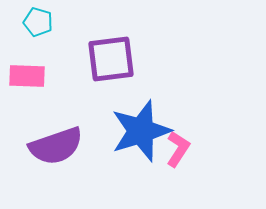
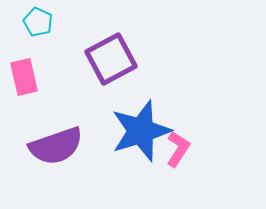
cyan pentagon: rotated 8 degrees clockwise
purple square: rotated 21 degrees counterclockwise
pink rectangle: moved 3 px left, 1 px down; rotated 75 degrees clockwise
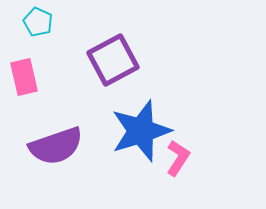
purple square: moved 2 px right, 1 px down
pink L-shape: moved 9 px down
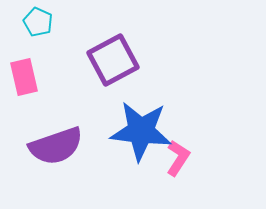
blue star: rotated 24 degrees clockwise
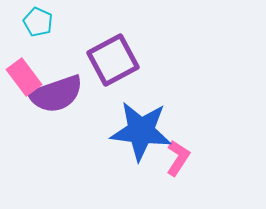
pink rectangle: rotated 24 degrees counterclockwise
purple semicircle: moved 52 px up
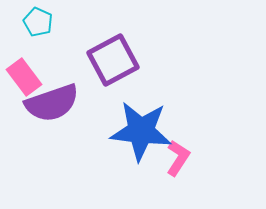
purple semicircle: moved 4 px left, 9 px down
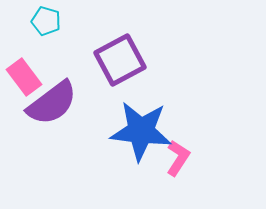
cyan pentagon: moved 8 px right, 1 px up; rotated 8 degrees counterclockwise
purple square: moved 7 px right
purple semicircle: rotated 18 degrees counterclockwise
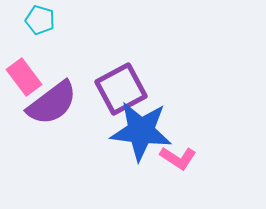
cyan pentagon: moved 6 px left, 1 px up
purple square: moved 1 px right, 29 px down
pink L-shape: rotated 90 degrees clockwise
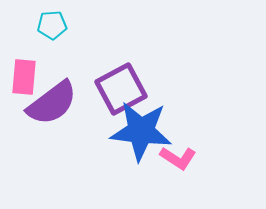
cyan pentagon: moved 12 px right, 5 px down; rotated 20 degrees counterclockwise
pink rectangle: rotated 42 degrees clockwise
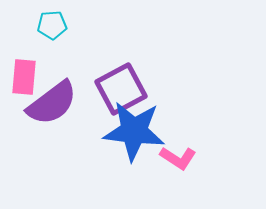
blue star: moved 7 px left
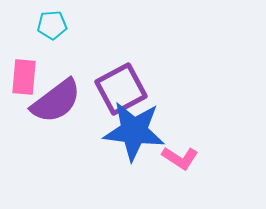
purple semicircle: moved 4 px right, 2 px up
pink L-shape: moved 2 px right
